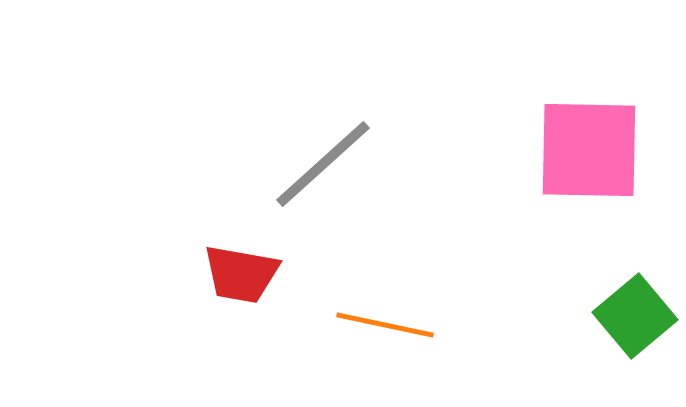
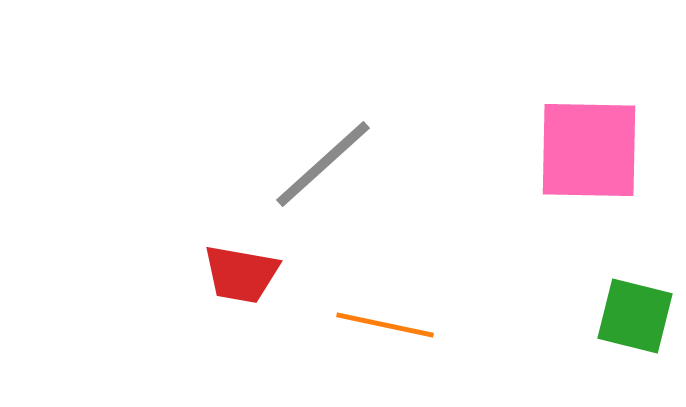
green square: rotated 36 degrees counterclockwise
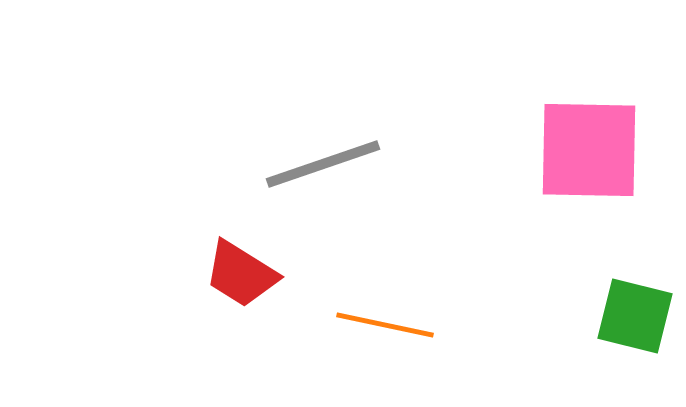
gray line: rotated 23 degrees clockwise
red trapezoid: rotated 22 degrees clockwise
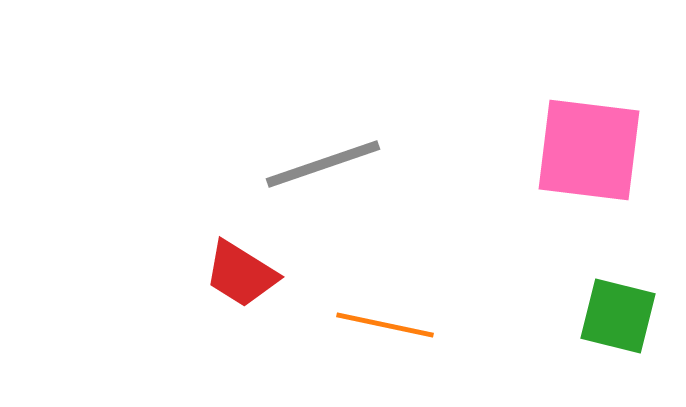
pink square: rotated 6 degrees clockwise
green square: moved 17 px left
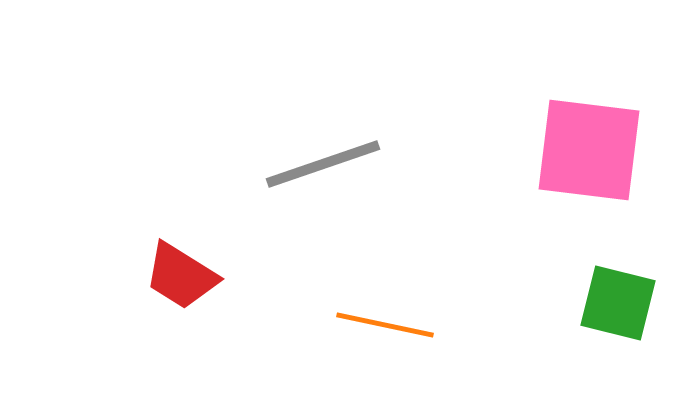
red trapezoid: moved 60 px left, 2 px down
green square: moved 13 px up
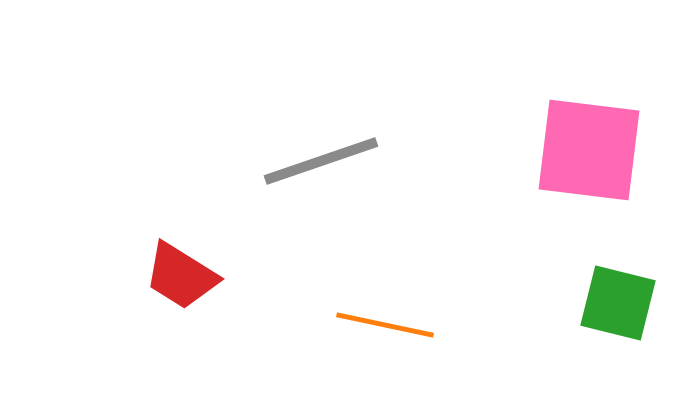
gray line: moved 2 px left, 3 px up
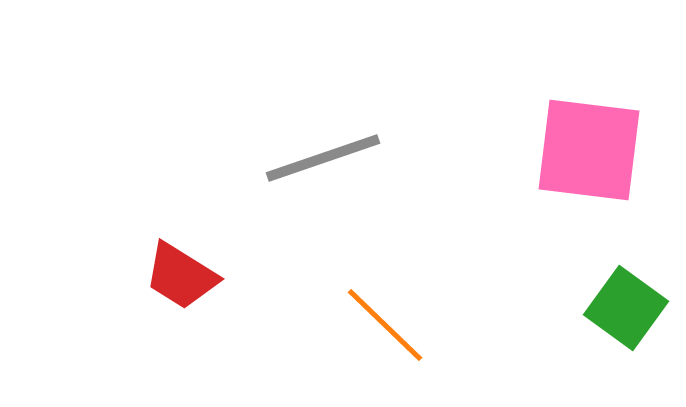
gray line: moved 2 px right, 3 px up
green square: moved 8 px right, 5 px down; rotated 22 degrees clockwise
orange line: rotated 32 degrees clockwise
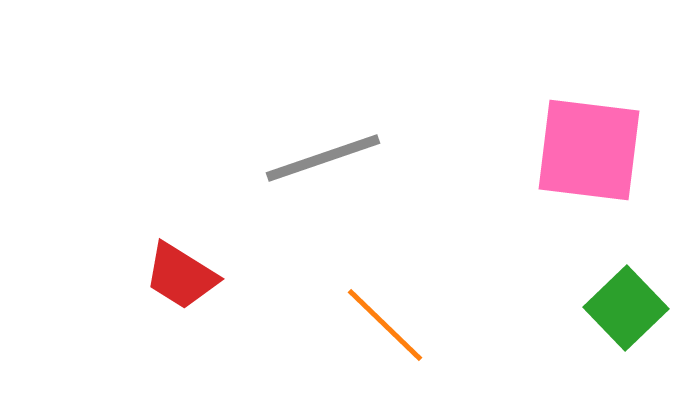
green square: rotated 10 degrees clockwise
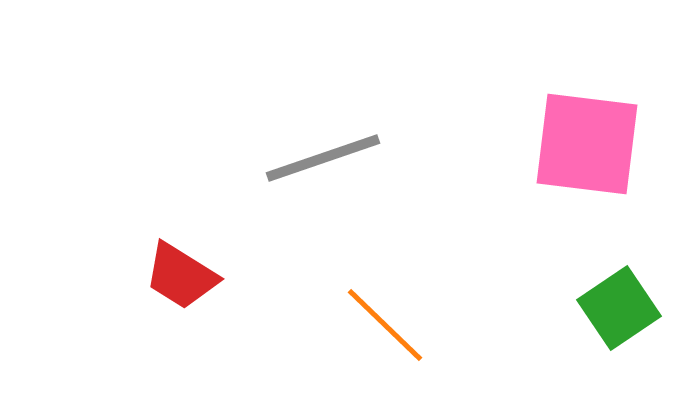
pink square: moved 2 px left, 6 px up
green square: moved 7 px left; rotated 10 degrees clockwise
